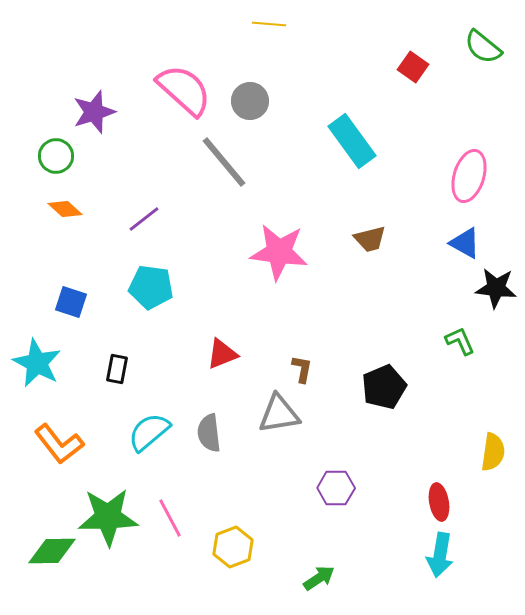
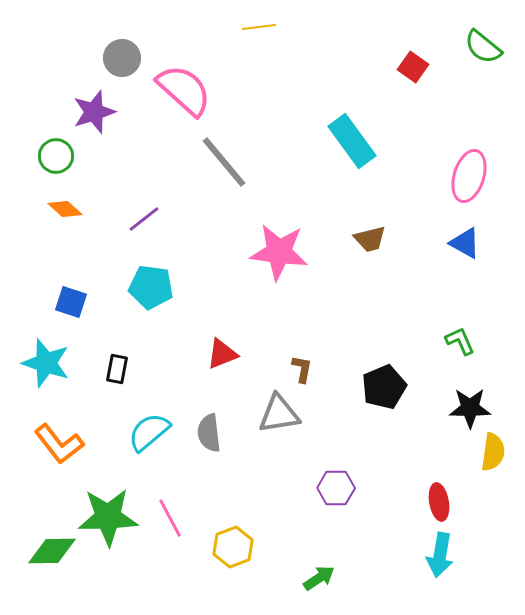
yellow line: moved 10 px left, 3 px down; rotated 12 degrees counterclockwise
gray circle: moved 128 px left, 43 px up
black star: moved 26 px left, 120 px down; rotated 6 degrees counterclockwise
cyan star: moved 9 px right; rotated 9 degrees counterclockwise
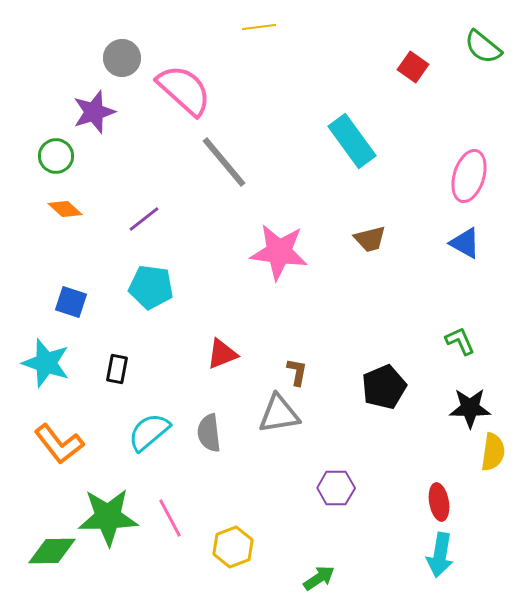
brown L-shape: moved 5 px left, 3 px down
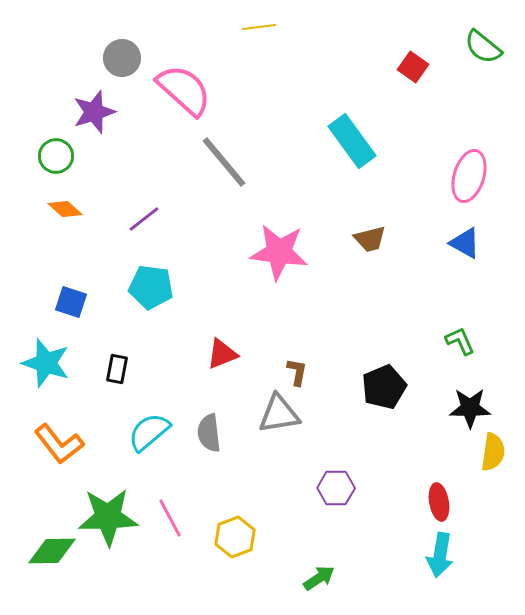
yellow hexagon: moved 2 px right, 10 px up
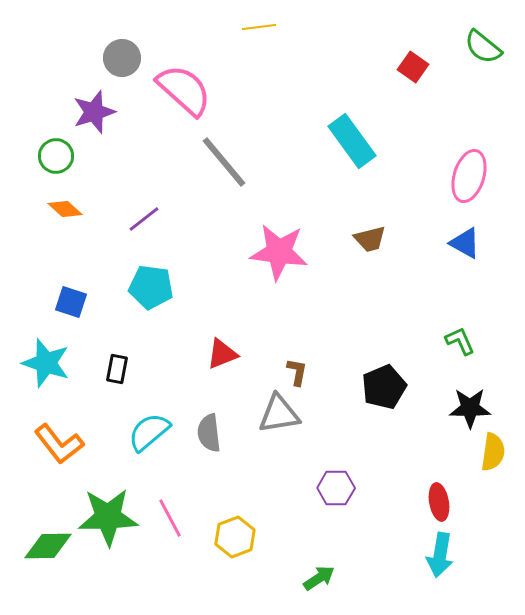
green diamond: moved 4 px left, 5 px up
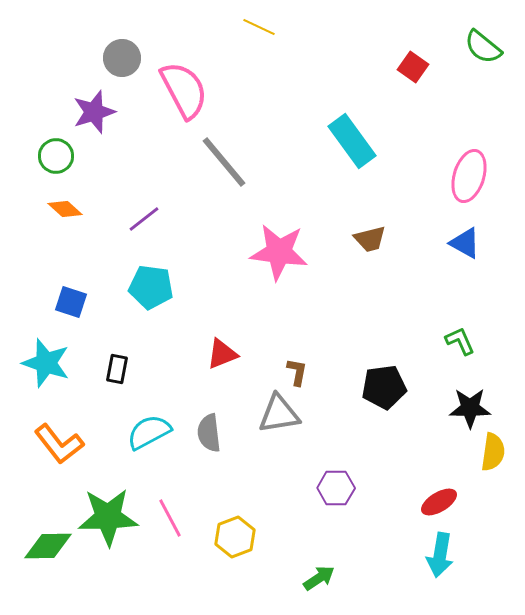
yellow line: rotated 32 degrees clockwise
pink semicircle: rotated 20 degrees clockwise
black pentagon: rotated 15 degrees clockwise
cyan semicircle: rotated 12 degrees clockwise
red ellipse: rotated 69 degrees clockwise
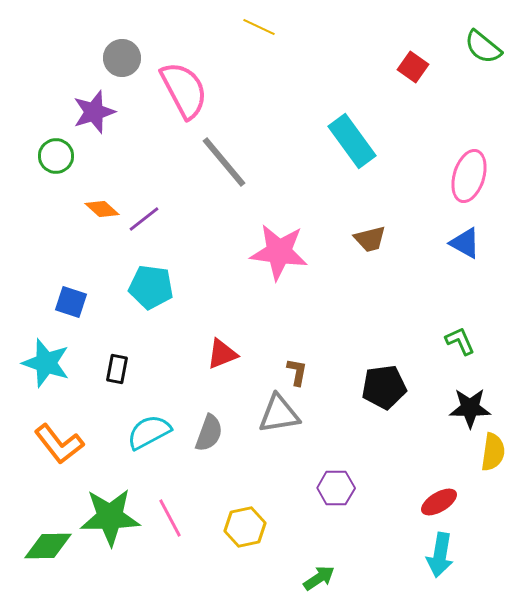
orange diamond: moved 37 px right
gray semicircle: rotated 153 degrees counterclockwise
green star: moved 2 px right
yellow hexagon: moved 10 px right, 10 px up; rotated 9 degrees clockwise
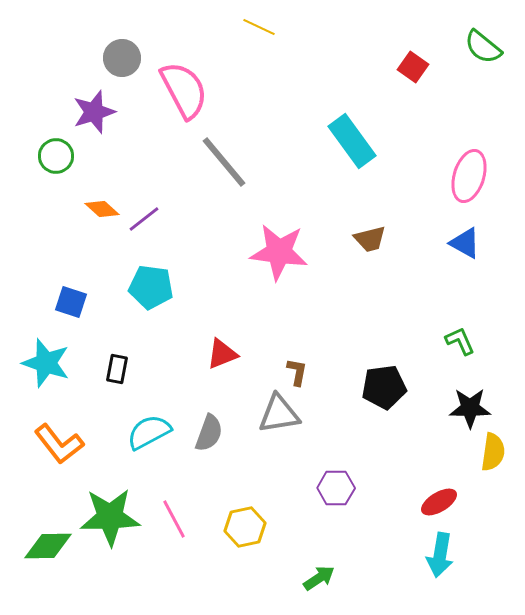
pink line: moved 4 px right, 1 px down
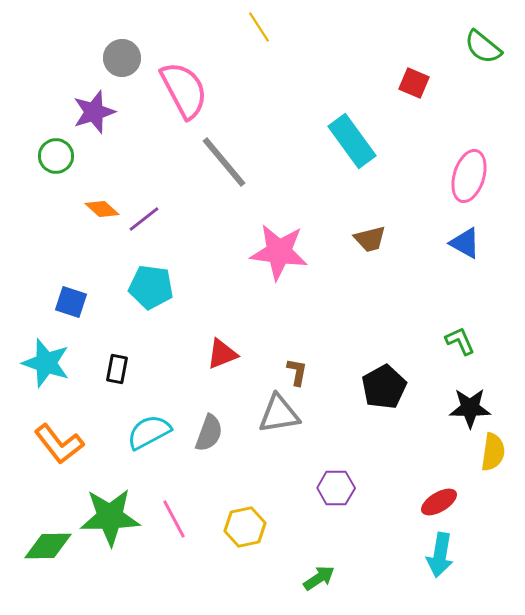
yellow line: rotated 32 degrees clockwise
red square: moved 1 px right, 16 px down; rotated 12 degrees counterclockwise
black pentagon: rotated 21 degrees counterclockwise
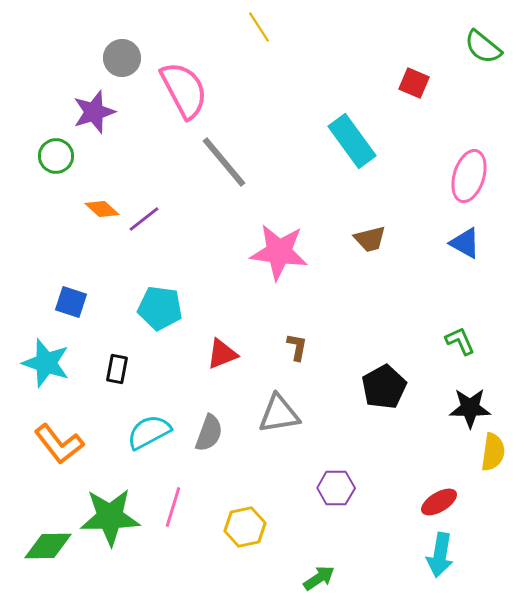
cyan pentagon: moved 9 px right, 21 px down
brown L-shape: moved 25 px up
pink line: moved 1 px left, 12 px up; rotated 45 degrees clockwise
